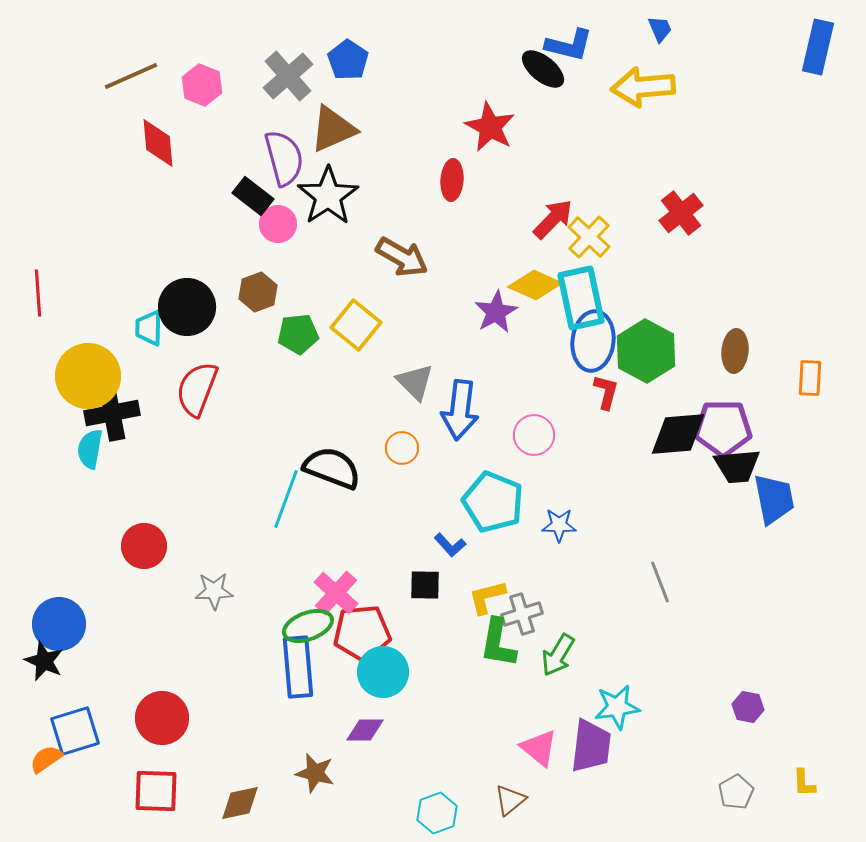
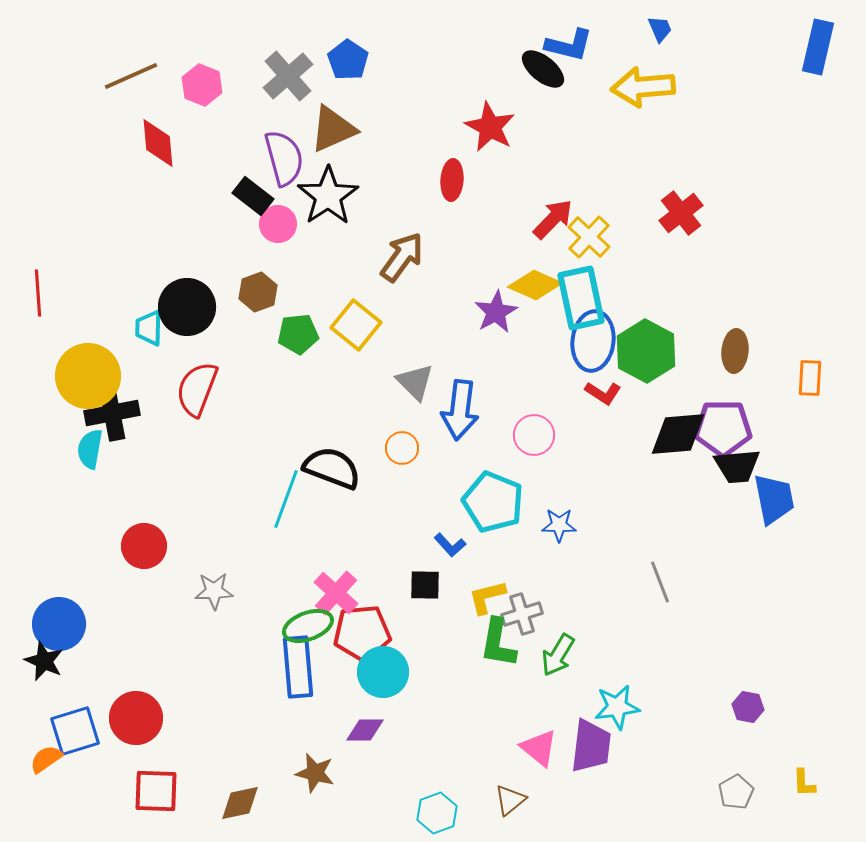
brown arrow at (402, 257): rotated 84 degrees counterclockwise
red L-shape at (606, 392): moved 3 px left, 1 px down; rotated 108 degrees clockwise
red circle at (162, 718): moved 26 px left
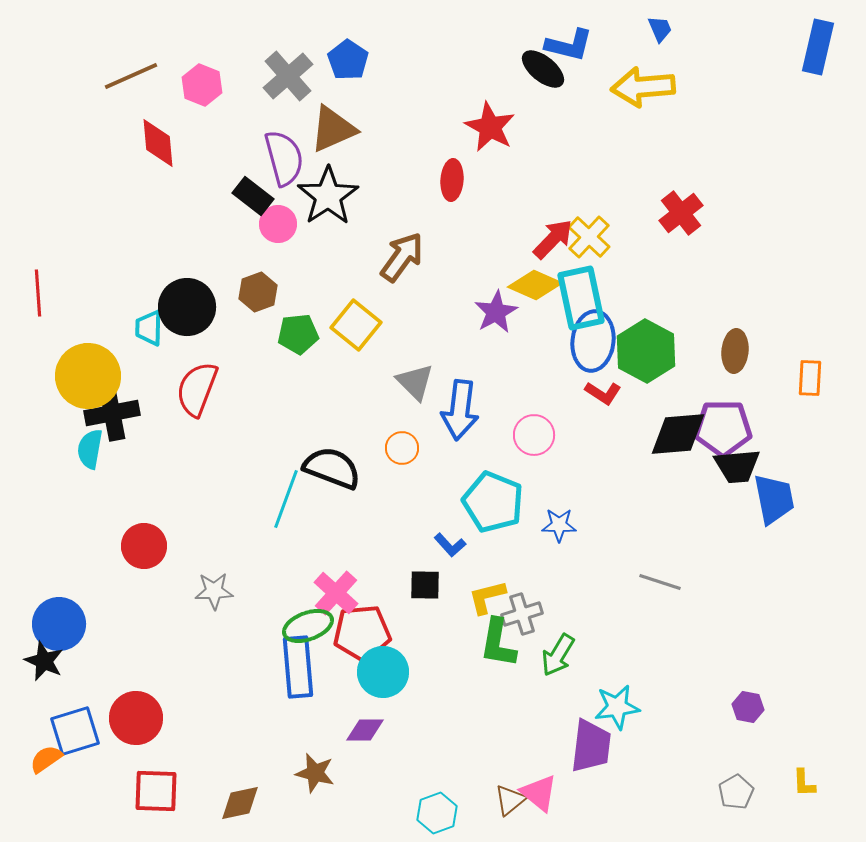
red arrow at (553, 219): moved 20 px down
gray line at (660, 582): rotated 51 degrees counterclockwise
pink triangle at (539, 748): moved 45 px down
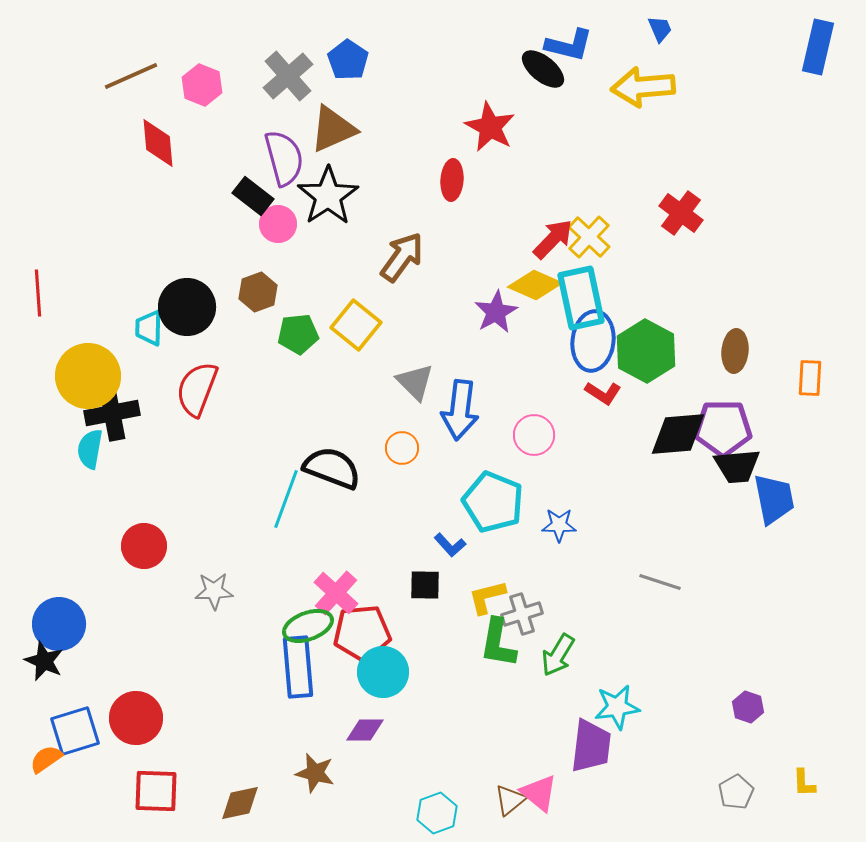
red cross at (681, 213): rotated 15 degrees counterclockwise
purple hexagon at (748, 707): rotated 8 degrees clockwise
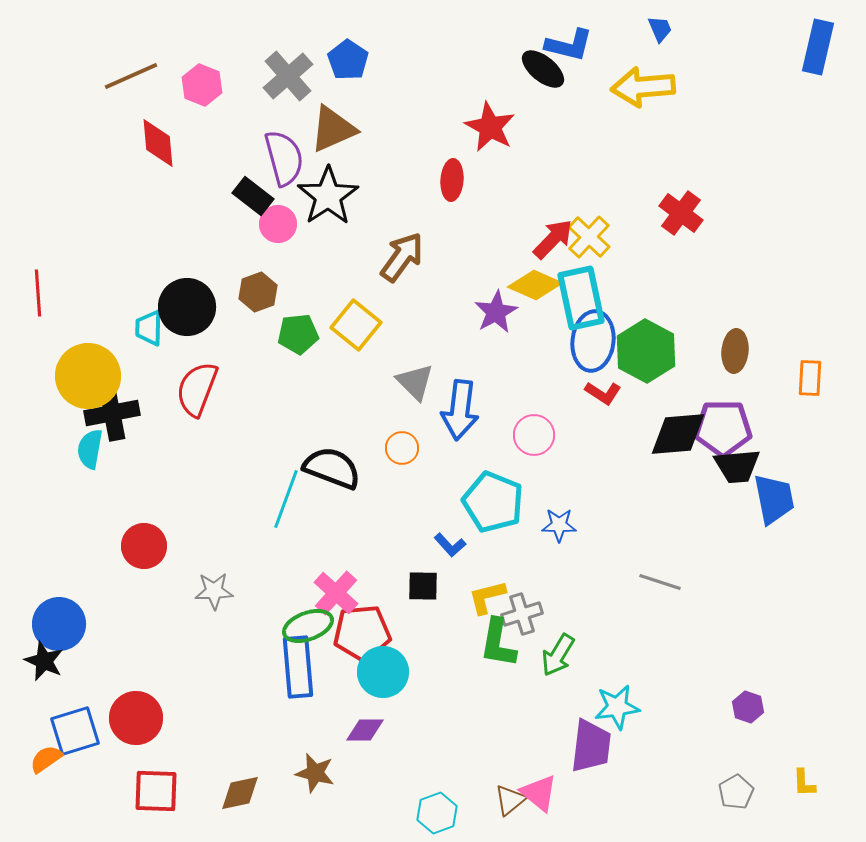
black square at (425, 585): moved 2 px left, 1 px down
brown diamond at (240, 803): moved 10 px up
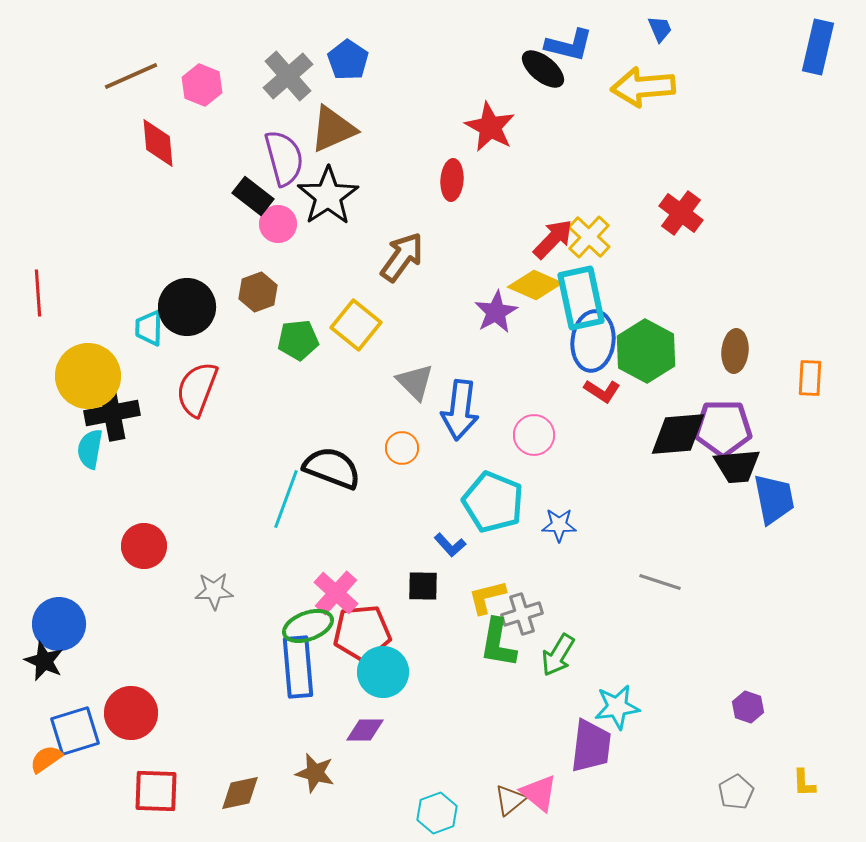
green pentagon at (298, 334): moved 6 px down
red L-shape at (603, 393): moved 1 px left, 2 px up
red circle at (136, 718): moved 5 px left, 5 px up
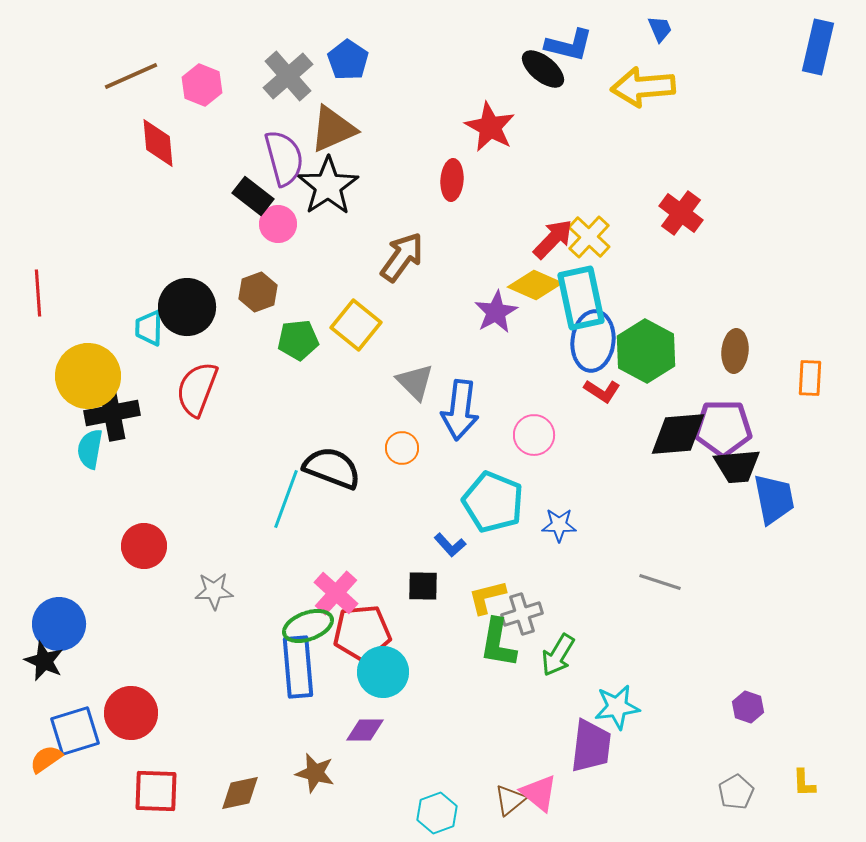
black star at (328, 196): moved 10 px up
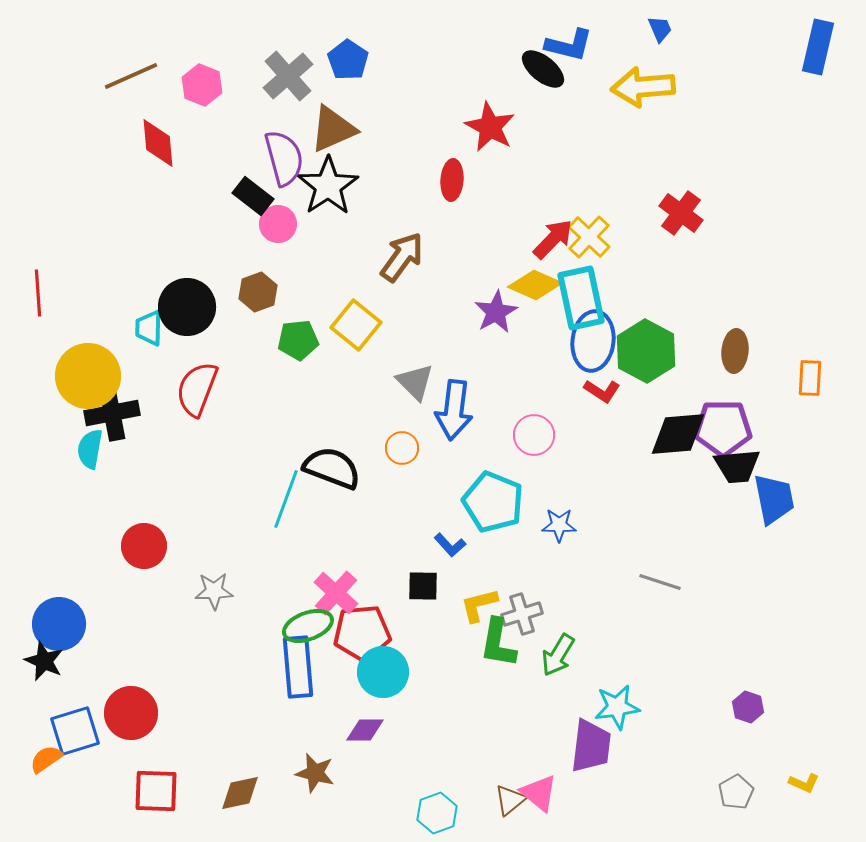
blue arrow at (460, 410): moved 6 px left
yellow L-shape at (487, 597): moved 8 px left, 8 px down
yellow L-shape at (804, 783): rotated 64 degrees counterclockwise
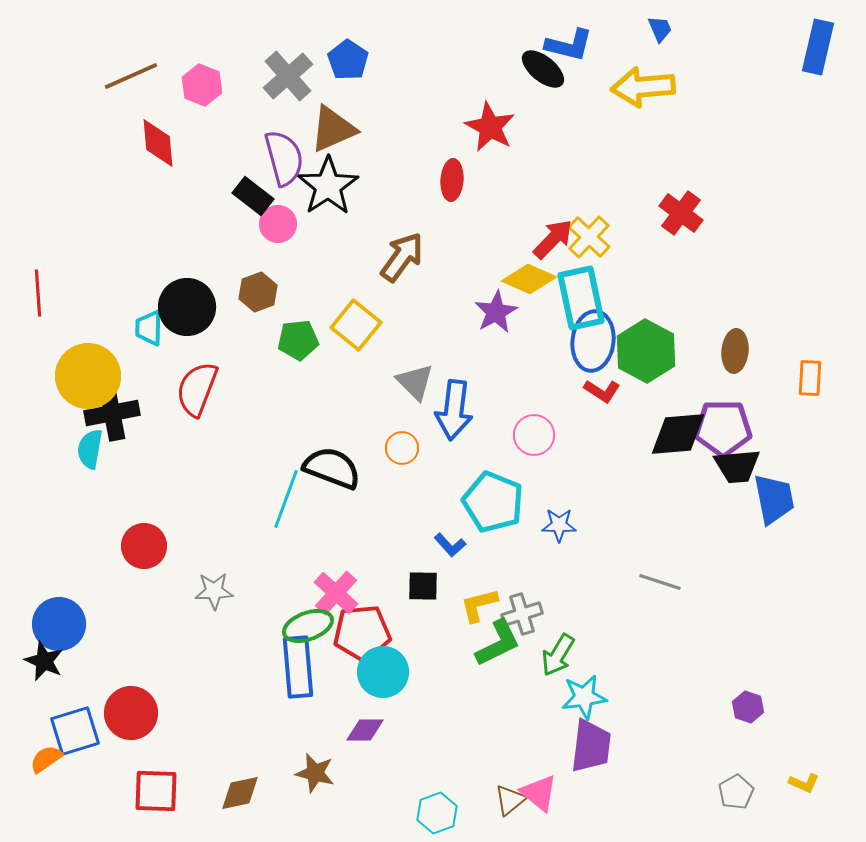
yellow diamond at (535, 285): moved 6 px left, 6 px up
green L-shape at (498, 643): rotated 126 degrees counterclockwise
cyan star at (617, 707): moved 33 px left, 10 px up
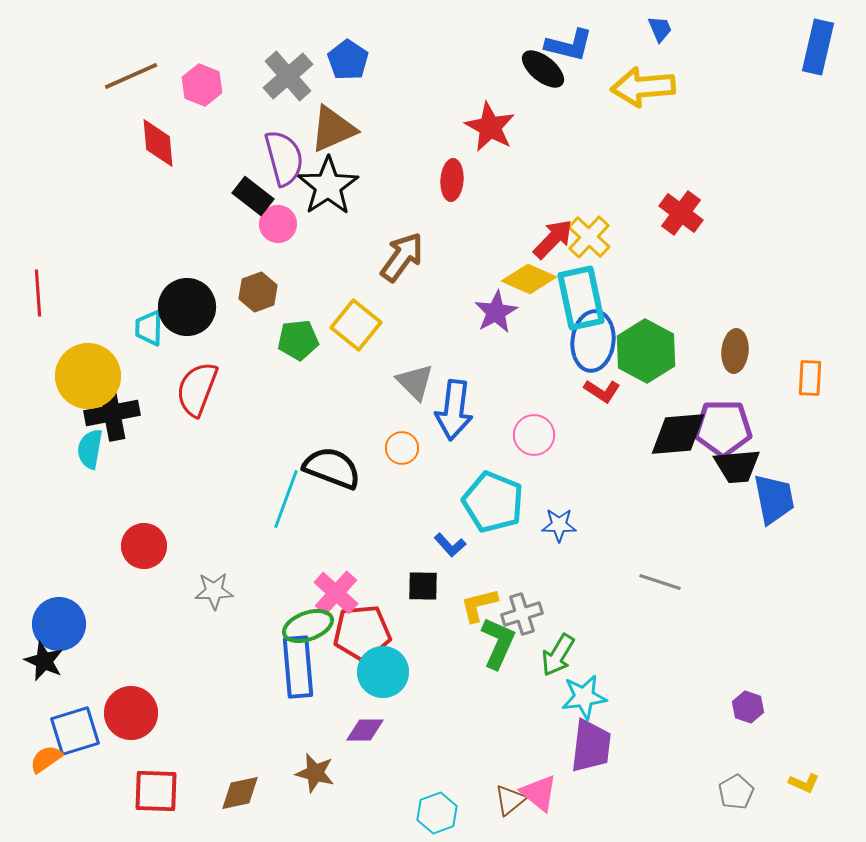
green L-shape at (498, 643): rotated 40 degrees counterclockwise
